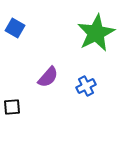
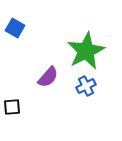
green star: moved 10 px left, 18 px down
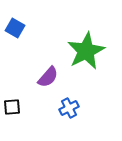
blue cross: moved 17 px left, 22 px down
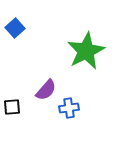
blue square: rotated 18 degrees clockwise
purple semicircle: moved 2 px left, 13 px down
blue cross: rotated 18 degrees clockwise
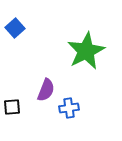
purple semicircle: rotated 20 degrees counterclockwise
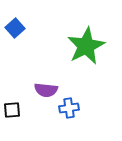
green star: moved 5 px up
purple semicircle: rotated 75 degrees clockwise
black square: moved 3 px down
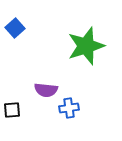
green star: rotated 9 degrees clockwise
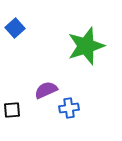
purple semicircle: rotated 150 degrees clockwise
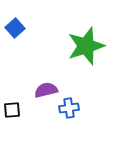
purple semicircle: rotated 10 degrees clockwise
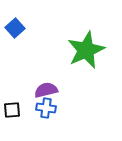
green star: moved 4 px down; rotated 6 degrees counterclockwise
blue cross: moved 23 px left; rotated 18 degrees clockwise
